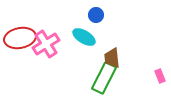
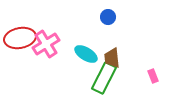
blue circle: moved 12 px right, 2 px down
cyan ellipse: moved 2 px right, 17 px down
pink rectangle: moved 7 px left
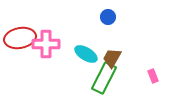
pink cross: rotated 32 degrees clockwise
brown trapezoid: rotated 35 degrees clockwise
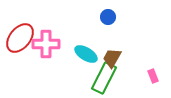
red ellipse: rotated 40 degrees counterclockwise
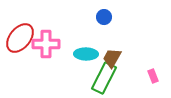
blue circle: moved 4 px left
cyan ellipse: rotated 30 degrees counterclockwise
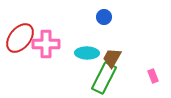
cyan ellipse: moved 1 px right, 1 px up
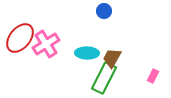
blue circle: moved 6 px up
pink cross: rotated 32 degrees counterclockwise
pink rectangle: rotated 48 degrees clockwise
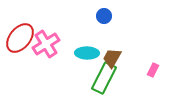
blue circle: moved 5 px down
pink rectangle: moved 6 px up
